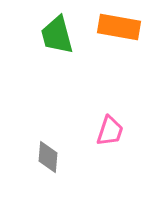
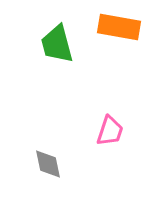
green trapezoid: moved 9 px down
gray diamond: moved 7 px down; rotated 16 degrees counterclockwise
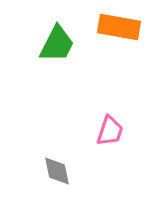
green trapezoid: rotated 138 degrees counterclockwise
gray diamond: moved 9 px right, 7 px down
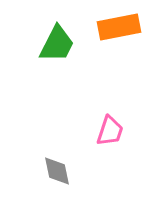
orange rectangle: rotated 21 degrees counterclockwise
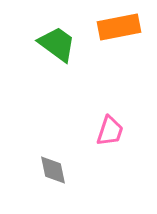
green trapezoid: rotated 81 degrees counterclockwise
gray diamond: moved 4 px left, 1 px up
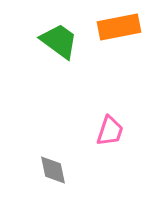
green trapezoid: moved 2 px right, 3 px up
